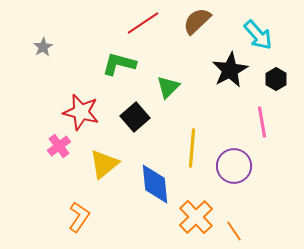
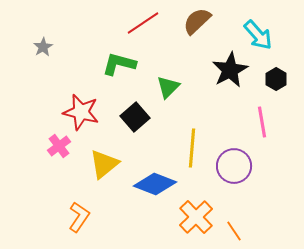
blue diamond: rotated 63 degrees counterclockwise
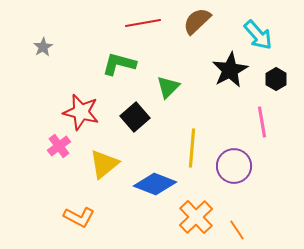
red line: rotated 24 degrees clockwise
orange L-shape: rotated 84 degrees clockwise
orange line: moved 3 px right, 1 px up
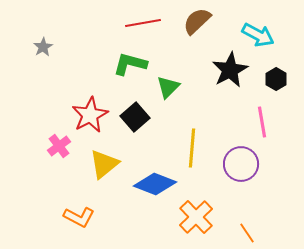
cyan arrow: rotated 20 degrees counterclockwise
green L-shape: moved 11 px right
red star: moved 9 px right, 3 px down; rotated 30 degrees clockwise
purple circle: moved 7 px right, 2 px up
orange line: moved 10 px right, 3 px down
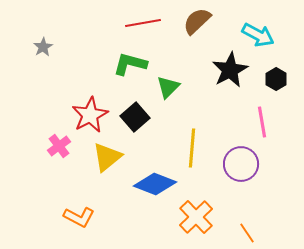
yellow triangle: moved 3 px right, 7 px up
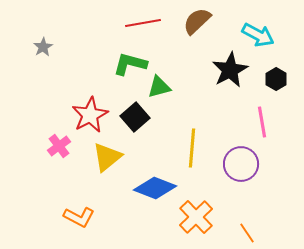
green triangle: moved 9 px left; rotated 30 degrees clockwise
blue diamond: moved 4 px down
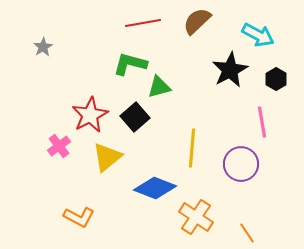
orange cross: rotated 12 degrees counterclockwise
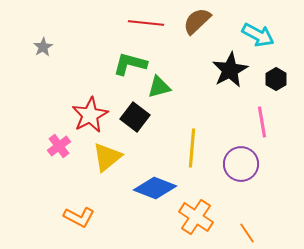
red line: moved 3 px right; rotated 16 degrees clockwise
black square: rotated 12 degrees counterclockwise
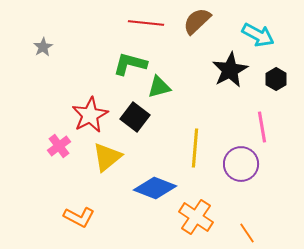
pink line: moved 5 px down
yellow line: moved 3 px right
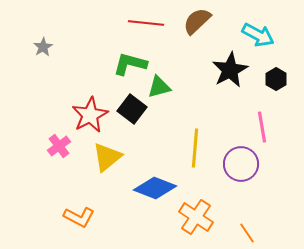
black square: moved 3 px left, 8 px up
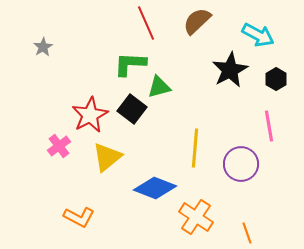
red line: rotated 60 degrees clockwise
green L-shape: rotated 12 degrees counterclockwise
pink line: moved 7 px right, 1 px up
orange line: rotated 15 degrees clockwise
